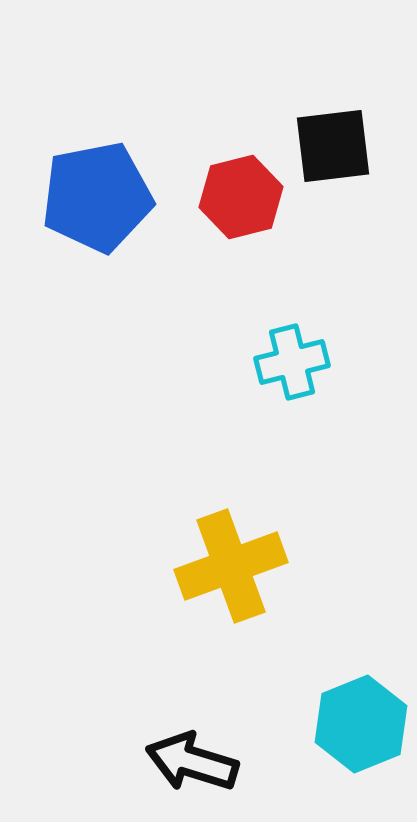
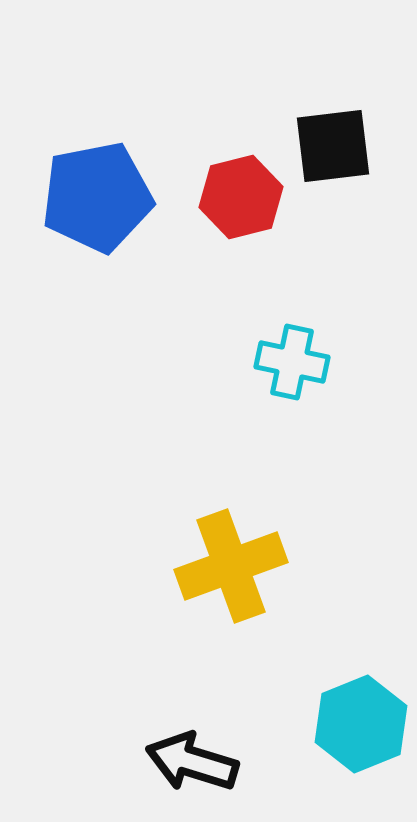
cyan cross: rotated 26 degrees clockwise
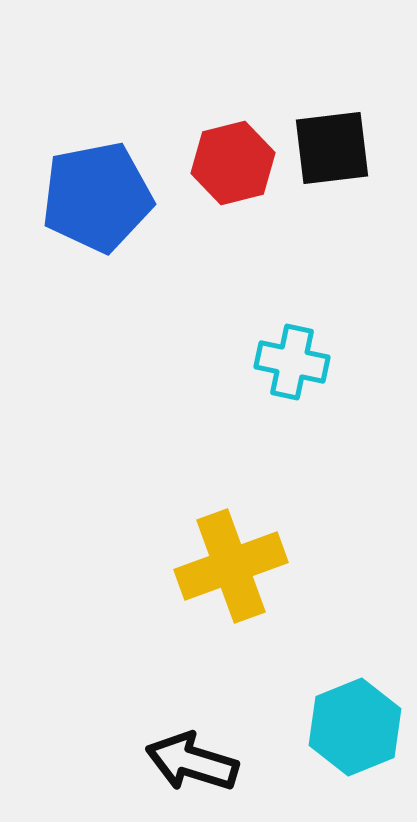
black square: moved 1 px left, 2 px down
red hexagon: moved 8 px left, 34 px up
cyan hexagon: moved 6 px left, 3 px down
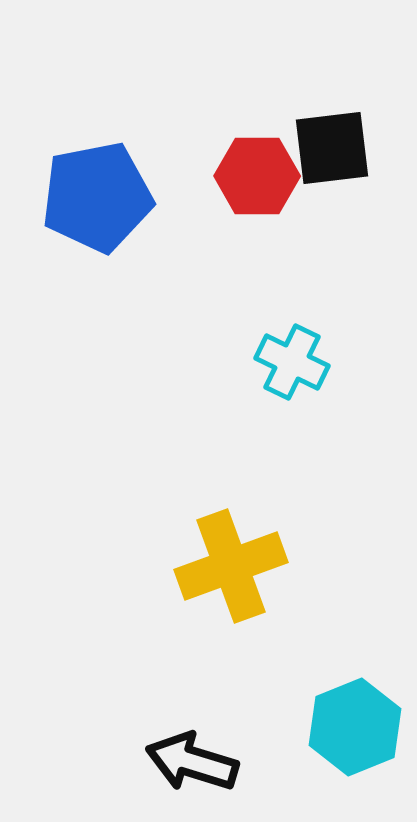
red hexagon: moved 24 px right, 13 px down; rotated 14 degrees clockwise
cyan cross: rotated 14 degrees clockwise
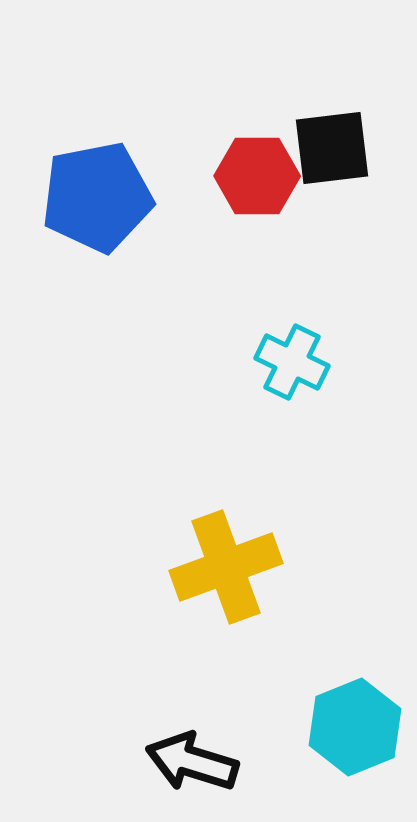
yellow cross: moved 5 px left, 1 px down
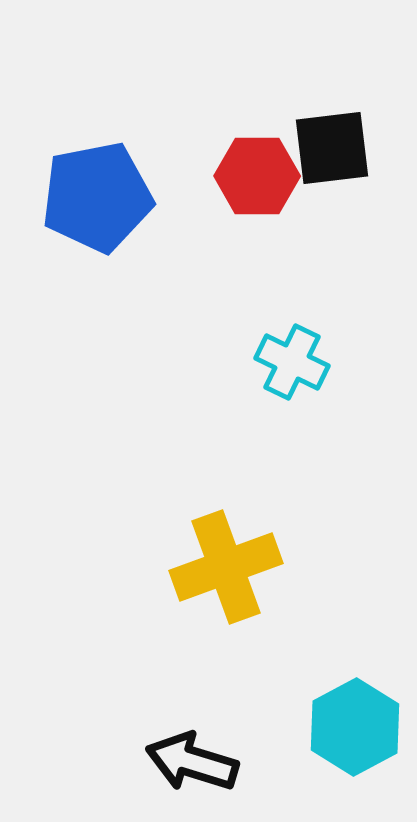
cyan hexagon: rotated 6 degrees counterclockwise
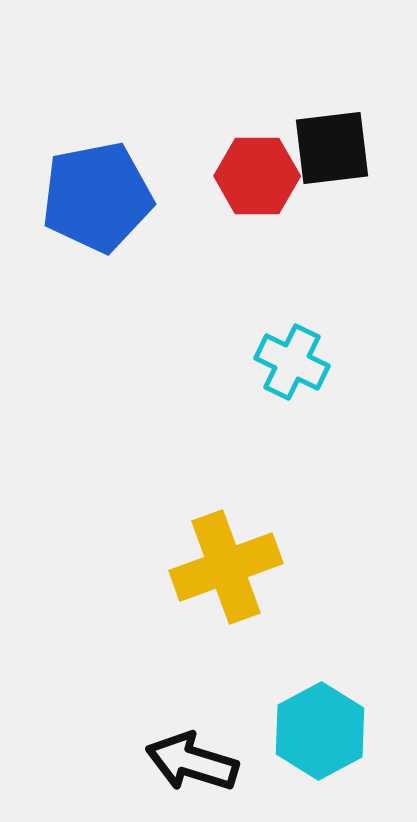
cyan hexagon: moved 35 px left, 4 px down
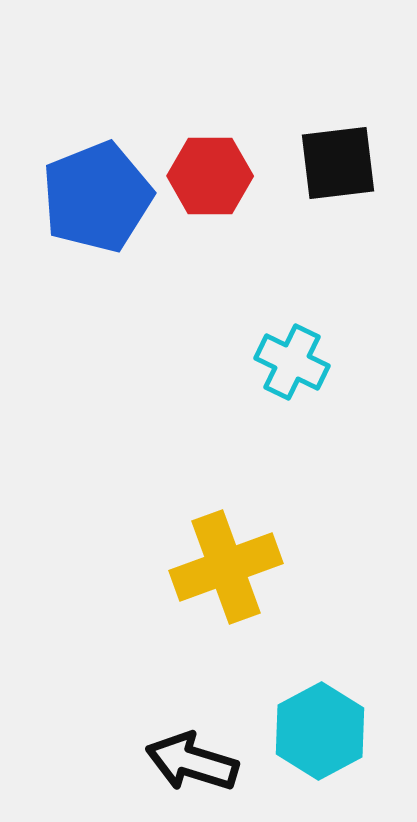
black square: moved 6 px right, 15 px down
red hexagon: moved 47 px left
blue pentagon: rotated 11 degrees counterclockwise
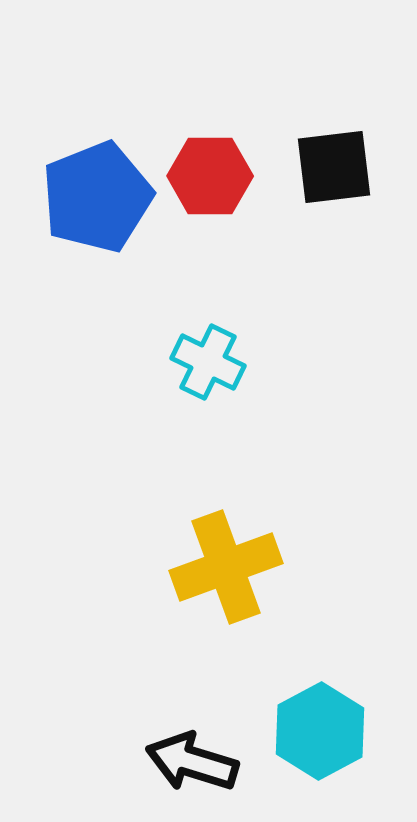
black square: moved 4 px left, 4 px down
cyan cross: moved 84 px left
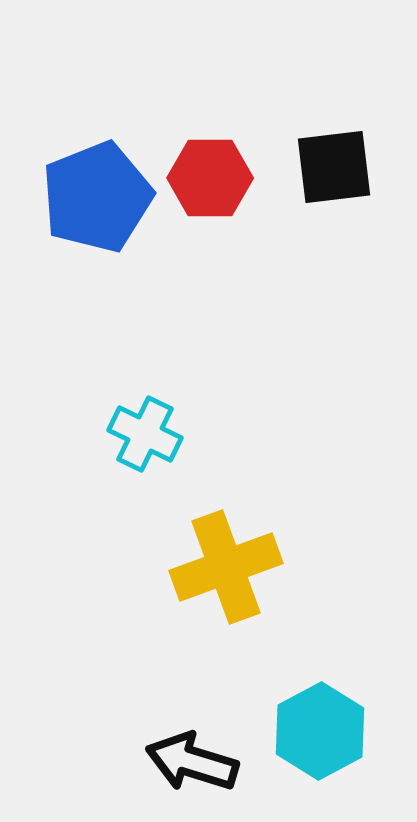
red hexagon: moved 2 px down
cyan cross: moved 63 px left, 72 px down
